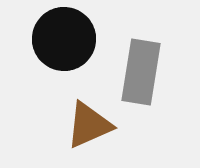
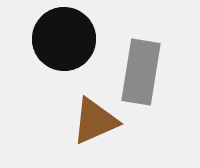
brown triangle: moved 6 px right, 4 px up
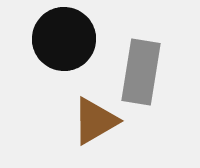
brown triangle: rotated 6 degrees counterclockwise
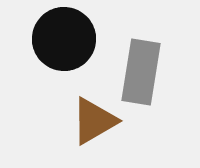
brown triangle: moved 1 px left
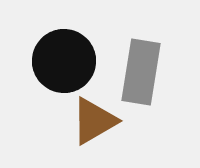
black circle: moved 22 px down
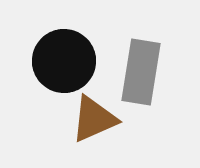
brown triangle: moved 2 px up; rotated 6 degrees clockwise
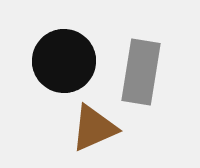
brown triangle: moved 9 px down
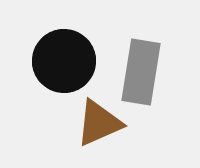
brown triangle: moved 5 px right, 5 px up
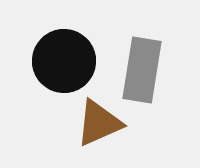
gray rectangle: moved 1 px right, 2 px up
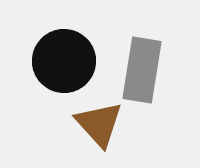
brown triangle: moved 1 px down; rotated 48 degrees counterclockwise
